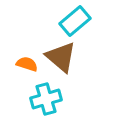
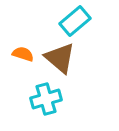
brown triangle: moved 1 px left, 1 px down
orange semicircle: moved 4 px left, 10 px up
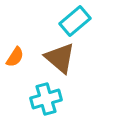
orange semicircle: moved 8 px left, 3 px down; rotated 105 degrees clockwise
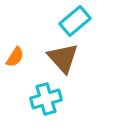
brown triangle: moved 3 px right; rotated 8 degrees clockwise
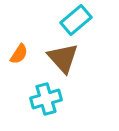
cyan rectangle: moved 1 px right, 1 px up
orange semicircle: moved 4 px right, 3 px up
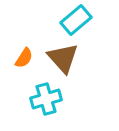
orange semicircle: moved 5 px right, 4 px down
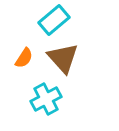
cyan rectangle: moved 22 px left
cyan cross: rotated 12 degrees counterclockwise
